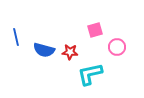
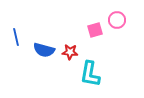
pink circle: moved 27 px up
cyan L-shape: rotated 68 degrees counterclockwise
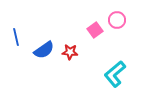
pink square: rotated 21 degrees counterclockwise
blue semicircle: rotated 50 degrees counterclockwise
cyan L-shape: moved 25 px right; rotated 40 degrees clockwise
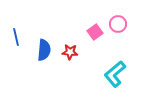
pink circle: moved 1 px right, 4 px down
pink square: moved 2 px down
blue semicircle: rotated 50 degrees counterclockwise
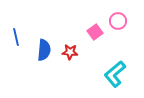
pink circle: moved 3 px up
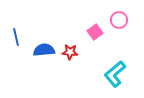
pink circle: moved 1 px right, 1 px up
blue semicircle: rotated 100 degrees counterclockwise
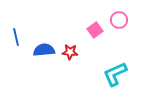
pink square: moved 2 px up
cyan L-shape: rotated 16 degrees clockwise
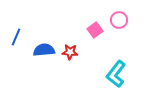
blue line: rotated 36 degrees clockwise
cyan L-shape: moved 1 px right; rotated 28 degrees counterclockwise
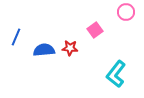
pink circle: moved 7 px right, 8 px up
red star: moved 4 px up
